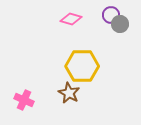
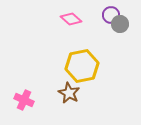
pink diamond: rotated 25 degrees clockwise
yellow hexagon: rotated 12 degrees counterclockwise
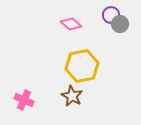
pink diamond: moved 5 px down
brown star: moved 3 px right, 3 px down
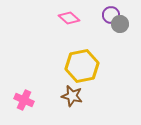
pink diamond: moved 2 px left, 6 px up
brown star: rotated 15 degrees counterclockwise
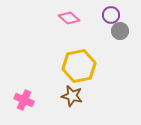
gray circle: moved 7 px down
yellow hexagon: moved 3 px left
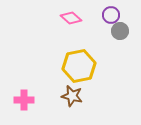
pink diamond: moved 2 px right
pink cross: rotated 24 degrees counterclockwise
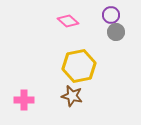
pink diamond: moved 3 px left, 3 px down
gray circle: moved 4 px left, 1 px down
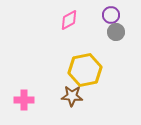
pink diamond: moved 1 px right, 1 px up; rotated 70 degrees counterclockwise
yellow hexagon: moved 6 px right, 4 px down
brown star: rotated 10 degrees counterclockwise
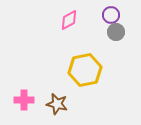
brown star: moved 15 px left, 8 px down; rotated 10 degrees clockwise
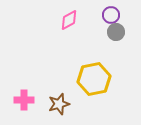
yellow hexagon: moved 9 px right, 9 px down
brown star: moved 2 px right; rotated 30 degrees counterclockwise
